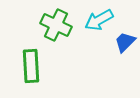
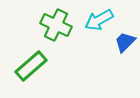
green rectangle: rotated 52 degrees clockwise
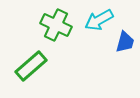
blue trapezoid: rotated 150 degrees clockwise
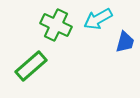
cyan arrow: moved 1 px left, 1 px up
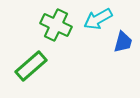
blue trapezoid: moved 2 px left
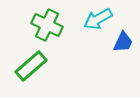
green cross: moved 9 px left
blue trapezoid: rotated 10 degrees clockwise
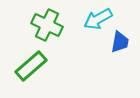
blue trapezoid: moved 3 px left; rotated 15 degrees counterclockwise
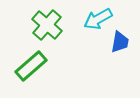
green cross: rotated 16 degrees clockwise
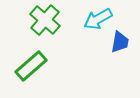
green cross: moved 2 px left, 5 px up
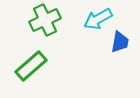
green cross: rotated 24 degrees clockwise
